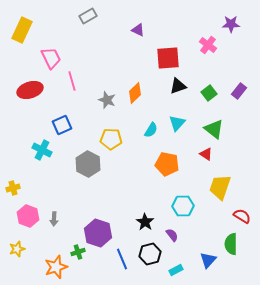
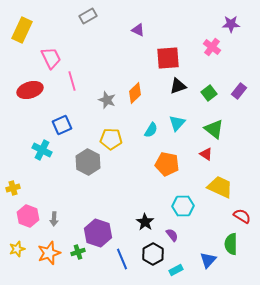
pink cross: moved 4 px right, 2 px down
gray hexagon: moved 2 px up
yellow trapezoid: rotated 96 degrees clockwise
black hexagon: moved 3 px right; rotated 15 degrees counterclockwise
orange star: moved 7 px left, 14 px up
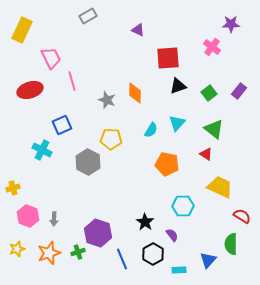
orange diamond: rotated 45 degrees counterclockwise
cyan rectangle: moved 3 px right; rotated 24 degrees clockwise
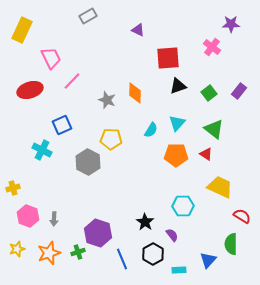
pink line: rotated 60 degrees clockwise
orange pentagon: moved 9 px right, 9 px up; rotated 10 degrees counterclockwise
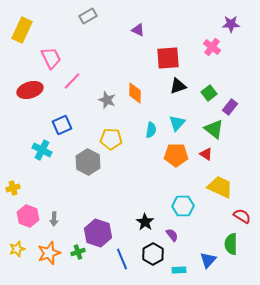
purple rectangle: moved 9 px left, 16 px down
cyan semicircle: rotated 21 degrees counterclockwise
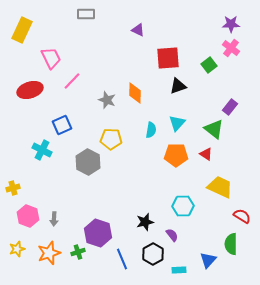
gray rectangle: moved 2 px left, 2 px up; rotated 30 degrees clockwise
pink cross: moved 19 px right, 1 px down
green square: moved 28 px up
black star: rotated 24 degrees clockwise
